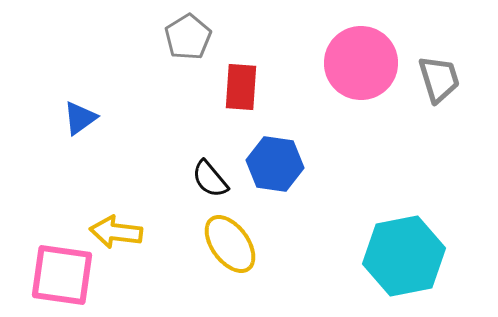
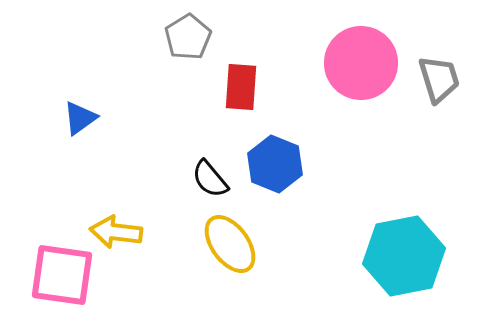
blue hexagon: rotated 14 degrees clockwise
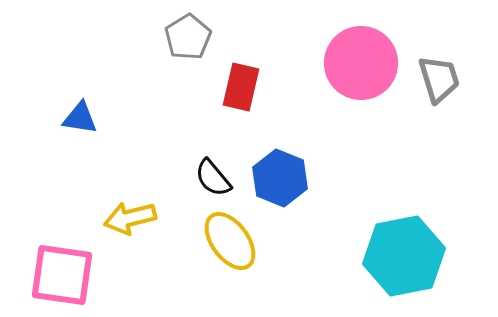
red rectangle: rotated 9 degrees clockwise
blue triangle: rotated 45 degrees clockwise
blue hexagon: moved 5 px right, 14 px down
black semicircle: moved 3 px right, 1 px up
yellow arrow: moved 14 px right, 14 px up; rotated 21 degrees counterclockwise
yellow ellipse: moved 3 px up
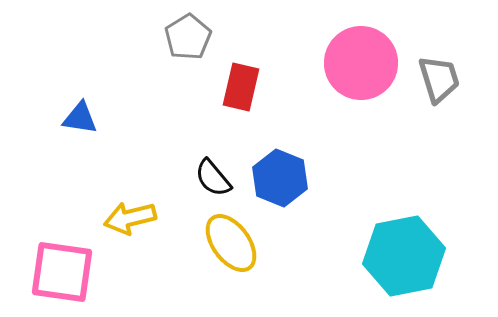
yellow ellipse: moved 1 px right, 2 px down
pink square: moved 3 px up
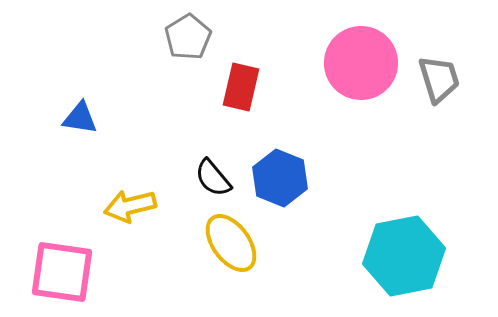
yellow arrow: moved 12 px up
